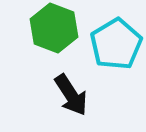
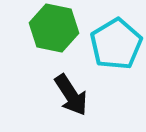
green hexagon: rotated 9 degrees counterclockwise
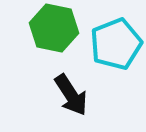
cyan pentagon: rotated 9 degrees clockwise
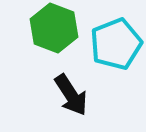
green hexagon: rotated 9 degrees clockwise
